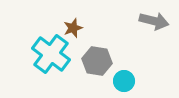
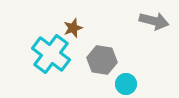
gray hexagon: moved 5 px right, 1 px up
cyan circle: moved 2 px right, 3 px down
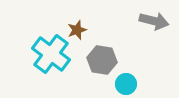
brown star: moved 4 px right, 2 px down
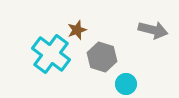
gray arrow: moved 1 px left, 9 px down
gray hexagon: moved 3 px up; rotated 8 degrees clockwise
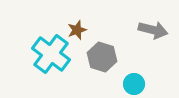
cyan circle: moved 8 px right
